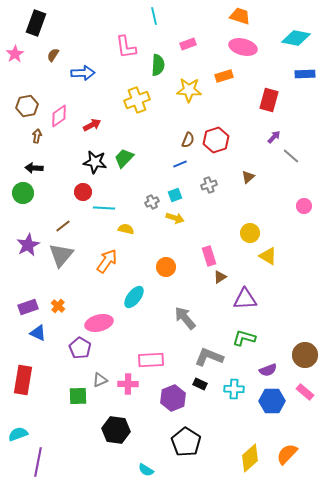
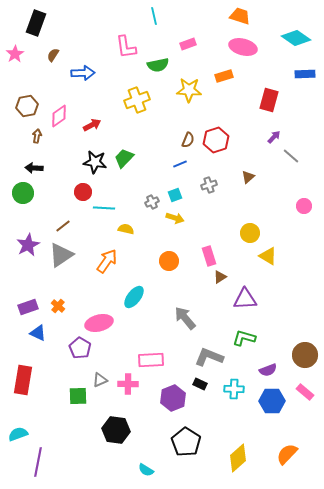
cyan diamond at (296, 38): rotated 24 degrees clockwise
green semicircle at (158, 65): rotated 75 degrees clockwise
gray triangle at (61, 255): rotated 16 degrees clockwise
orange circle at (166, 267): moved 3 px right, 6 px up
yellow diamond at (250, 458): moved 12 px left
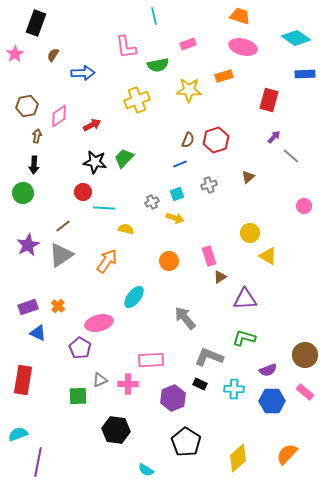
black arrow at (34, 168): moved 3 px up; rotated 90 degrees counterclockwise
cyan square at (175, 195): moved 2 px right, 1 px up
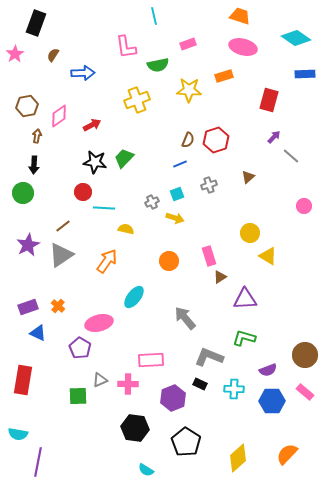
black hexagon at (116, 430): moved 19 px right, 2 px up
cyan semicircle at (18, 434): rotated 150 degrees counterclockwise
